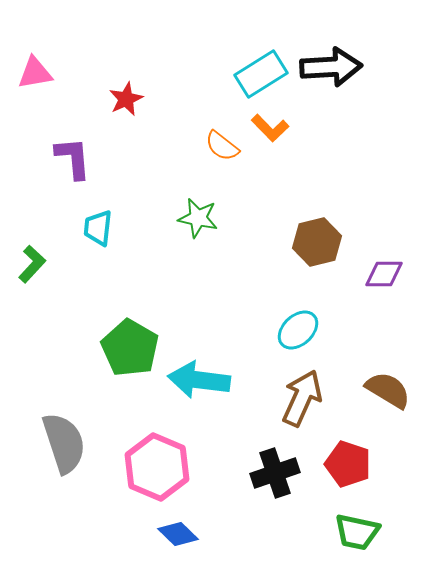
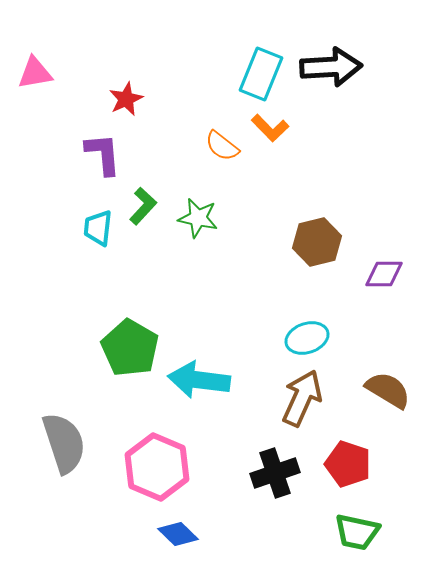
cyan rectangle: rotated 36 degrees counterclockwise
purple L-shape: moved 30 px right, 4 px up
green L-shape: moved 111 px right, 58 px up
cyan ellipse: moved 9 px right, 8 px down; rotated 24 degrees clockwise
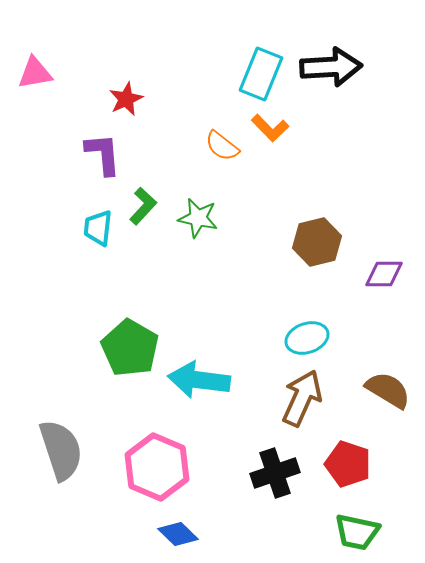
gray semicircle: moved 3 px left, 7 px down
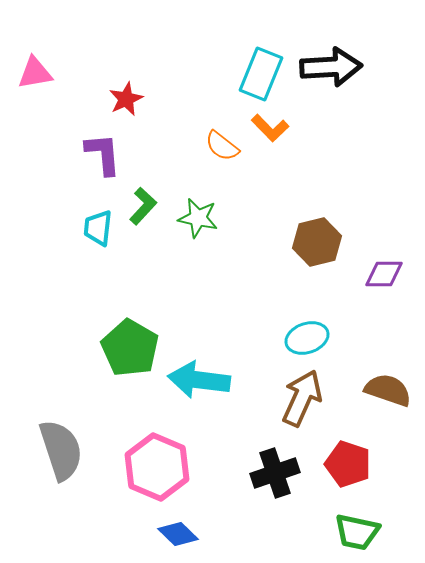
brown semicircle: rotated 12 degrees counterclockwise
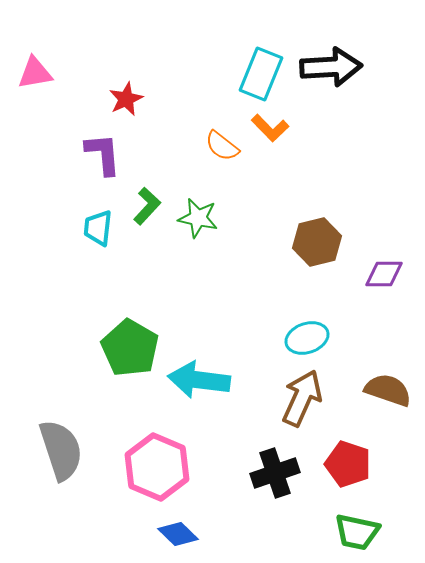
green L-shape: moved 4 px right
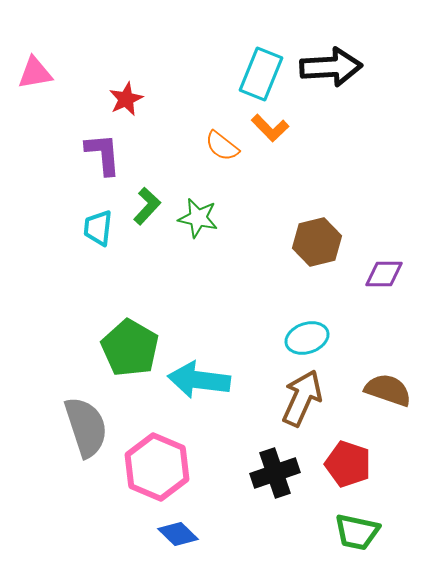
gray semicircle: moved 25 px right, 23 px up
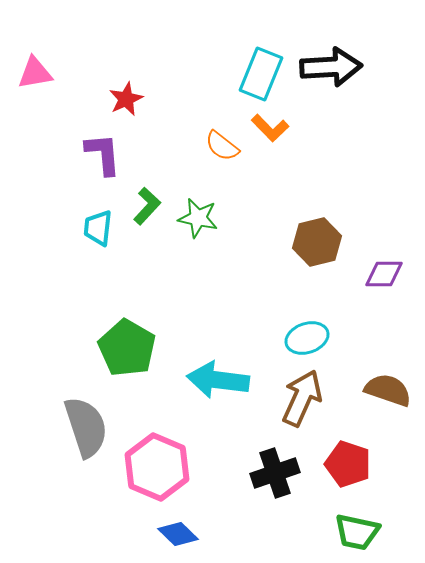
green pentagon: moved 3 px left
cyan arrow: moved 19 px right
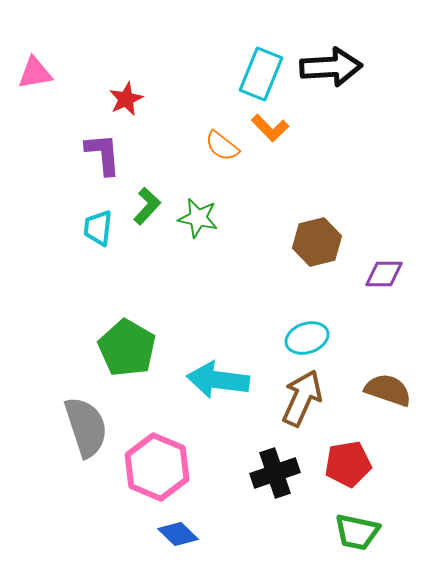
red pentagon: rotated 27 degrees counterclockwise
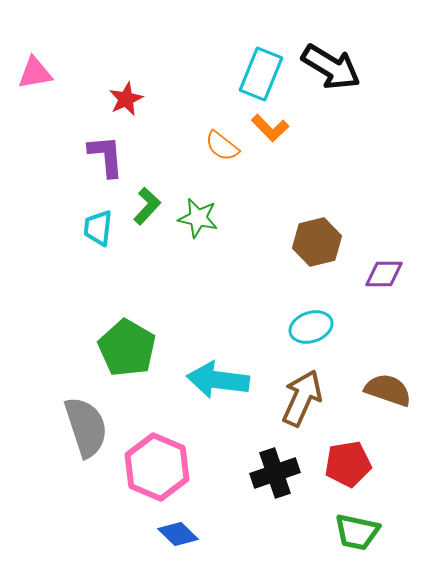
black arrow: rotated 34 degrees clockwise
purple L-shape: moved 3 px right, 2 px down
cyan ellipse: moved 4 px right, 11 px up
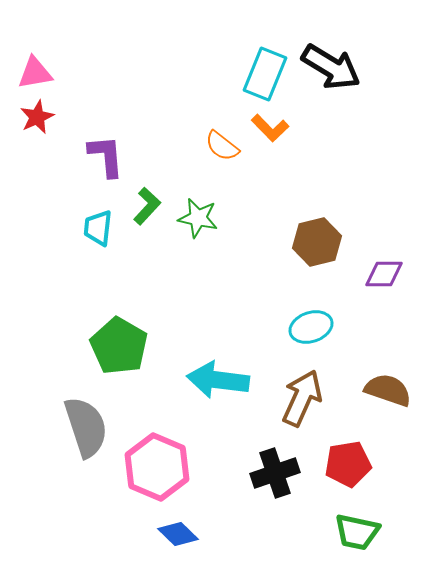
cyan rectangle: moved 4 px right
red star: moved 89 px left, 18 px down
green pentagon: moved 8 px left, 2 px up
